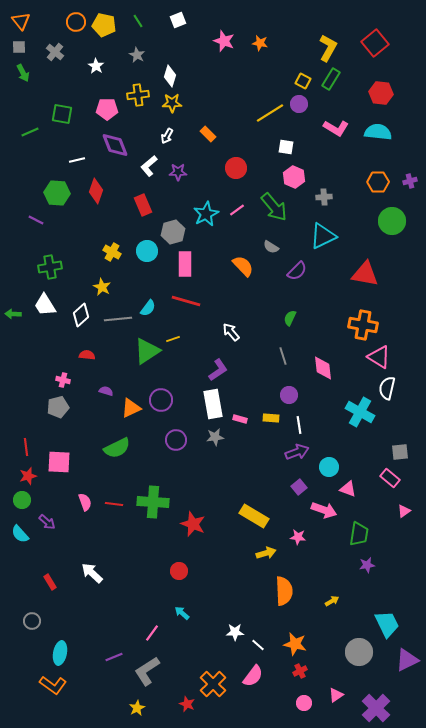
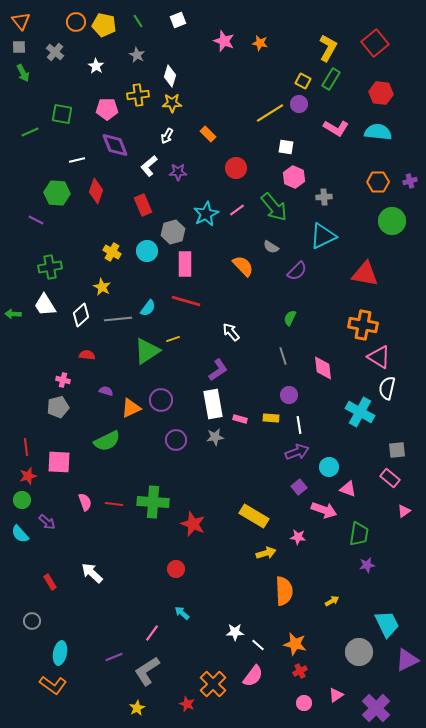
green semicircle at (117, 448): moved 10 px left, 7 px up
gray square at (400, 452): moved 3 px left, 2 px up
red circle at (179, 571): moved 3 px left, 2 px up
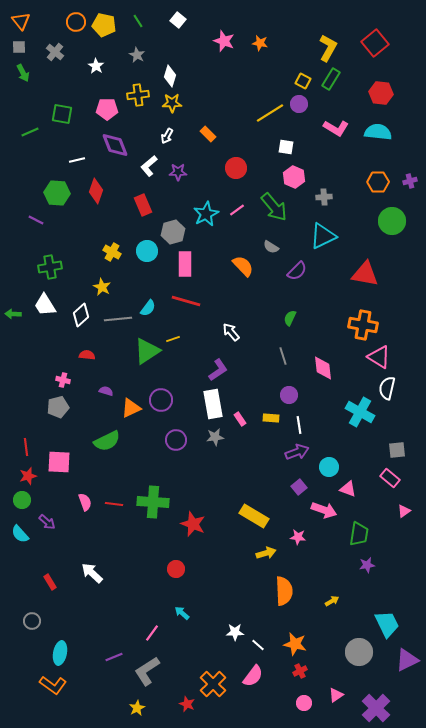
white square at (178, 20): rotated 28 degrees counterclockwise
pink rectangle at (240, 419): rotated 40 degrees clockwise
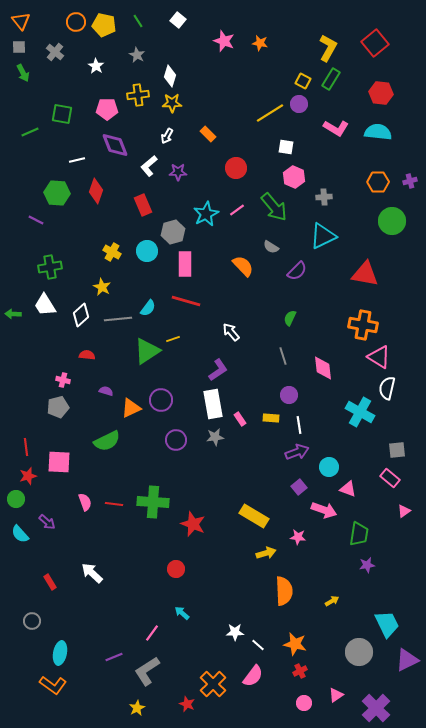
green circle at (22, 500): moved 6 px left, 1 px up
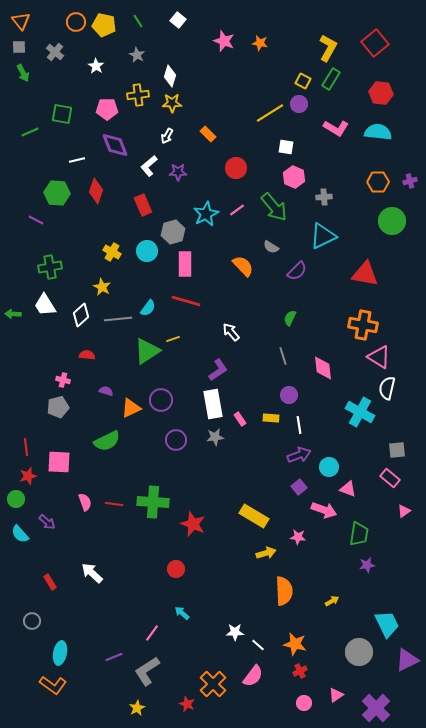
purple arrow at (297, 452): moved 2 px right, 3 px down
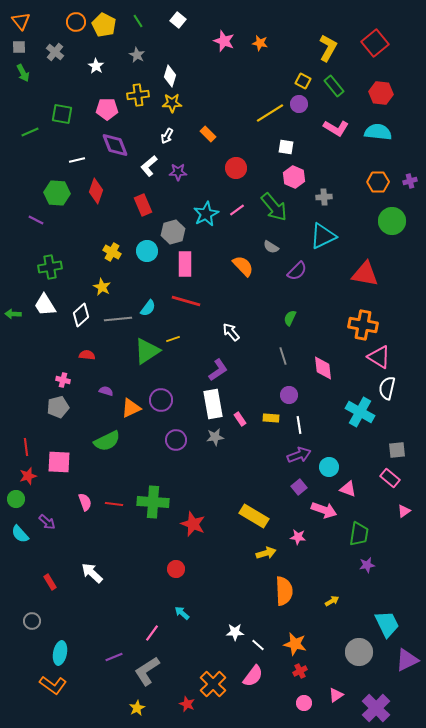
yellow pentagon at (104, 25): rotated 15 degrees clockwise
green rectangle at (331, 79): moved 3 px right, 7 px down; rotated 70 degrees counterclockwise
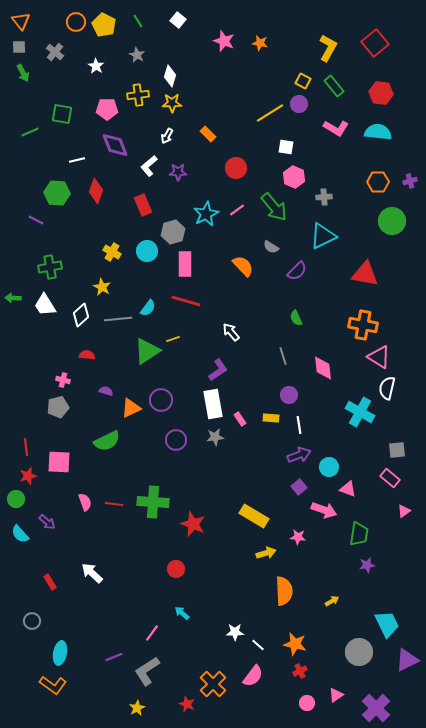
green arrow at (13, 314): moved 16 px up
green semicircle at (290, 318): moved 6 px right; rotated 49 degrees counterclockwise
pink circle at (304, 703): moved 3 px right
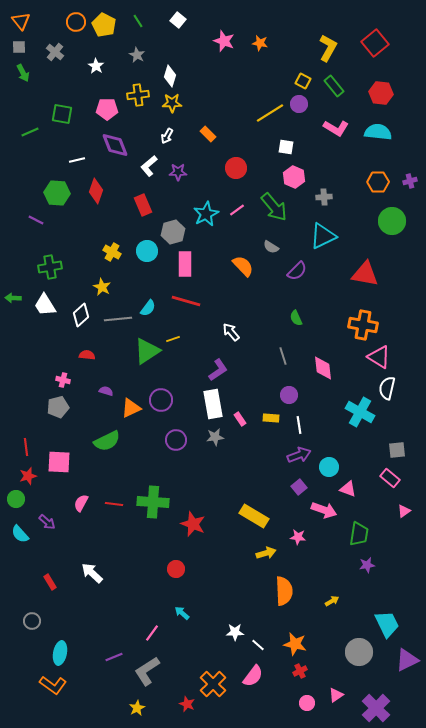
pink semicircle at (85, 502): moved 4 px left, 1 px down; rotated 132 degrees counterclockwise
